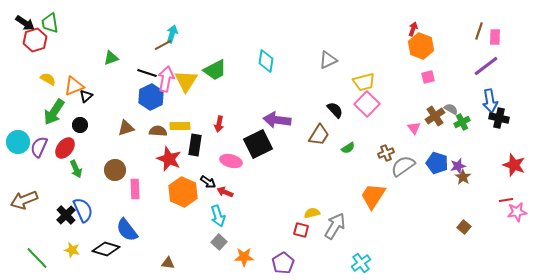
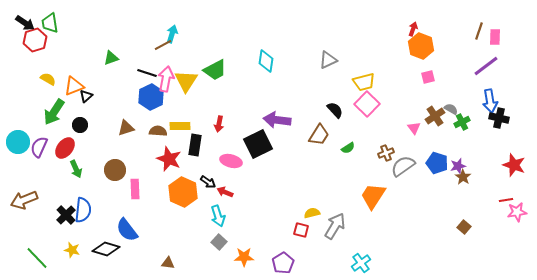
blue semicircle at (83, 210): rotated 30 degrees clockwise
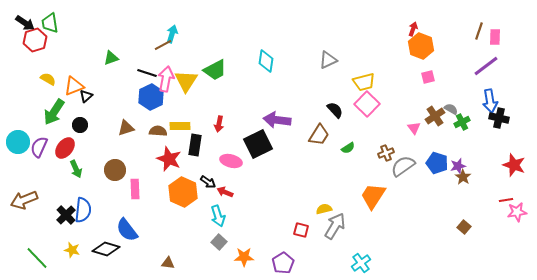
yellow semicircle at (312, 213): moved 12 px right, 4 px up
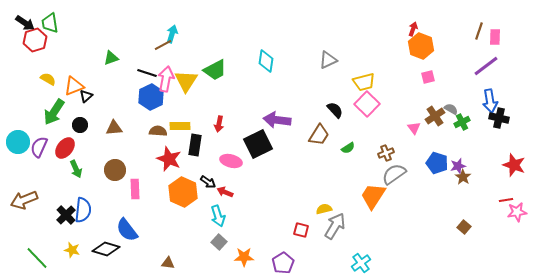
brown triangle at (126, 128): moved 12 px left; rotated 12 degrees clockwise
gray semicircle at (403, 166): moved 9 px left, 8 px down
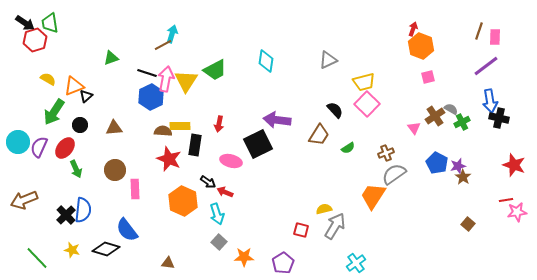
brown semicircle at (158, 131): moved 5 px right
blue pentagon at (437, 163): rotated 10 degrees clockwise
orange hexagon at (183, 192): moved 9 px down
cyan arrow at (218, 216): moved 1 px left, 2 px up
brown square at (464, 227): moved 4 px right, 3 px up
cyan cross at (361, 263): moved 5 px left
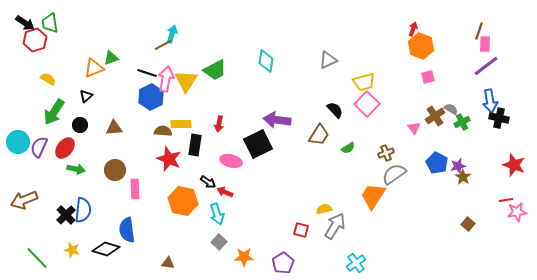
pink rectangle at (495, 37): moved 10 px left, 7 px down
orange triangle at (74, 86): moved 20 px right, 18 px up
yellow rectangle at (180, 126): moved 1 px right, 2 px up
green arrow at (76, 169): rotated 54 degrees counterclockwise
orange hexagon at (183, 201): rotated 12 degrees counterclockwise
blue semicircle at (127, 230): rotated 30 degrees clockwise
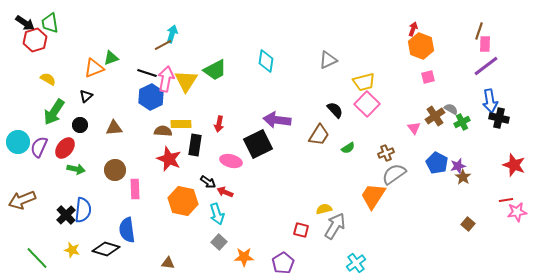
brown arrow at (24, 200): moved 2 px left
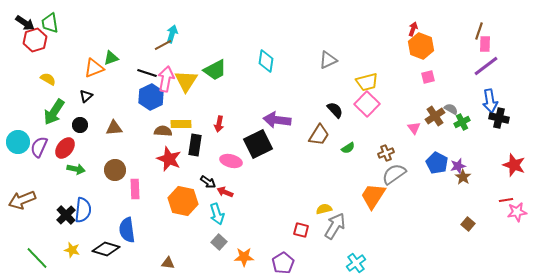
yellow trapezoid at (364, 82): moved 3 px right
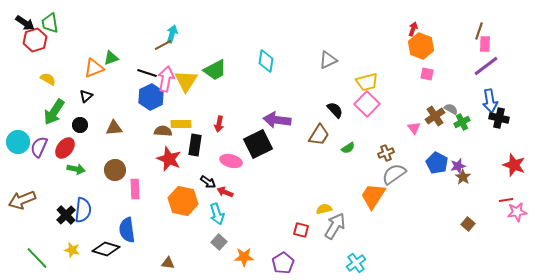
pink square at (428, 77): moved 1 px left, 3 px up; rotated 24 degrees clockwise
